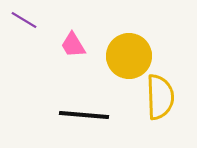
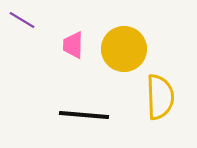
purple line: moved 2 px left
pink trapezoid: rotated 32 degrees clockwise
yellow circle: moved 5 px left, 7 px up
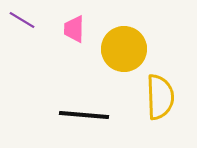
pink trapezoid: moved 1 px right, 16 px up
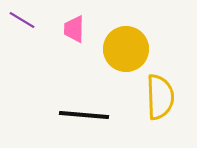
yellow circle: moved 2 px right
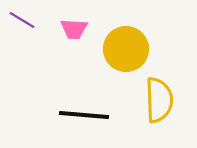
pink trapezoid: rotated 88 degrees counterclockwise
yellow semicircle: moved 1 px left, 3 px down
